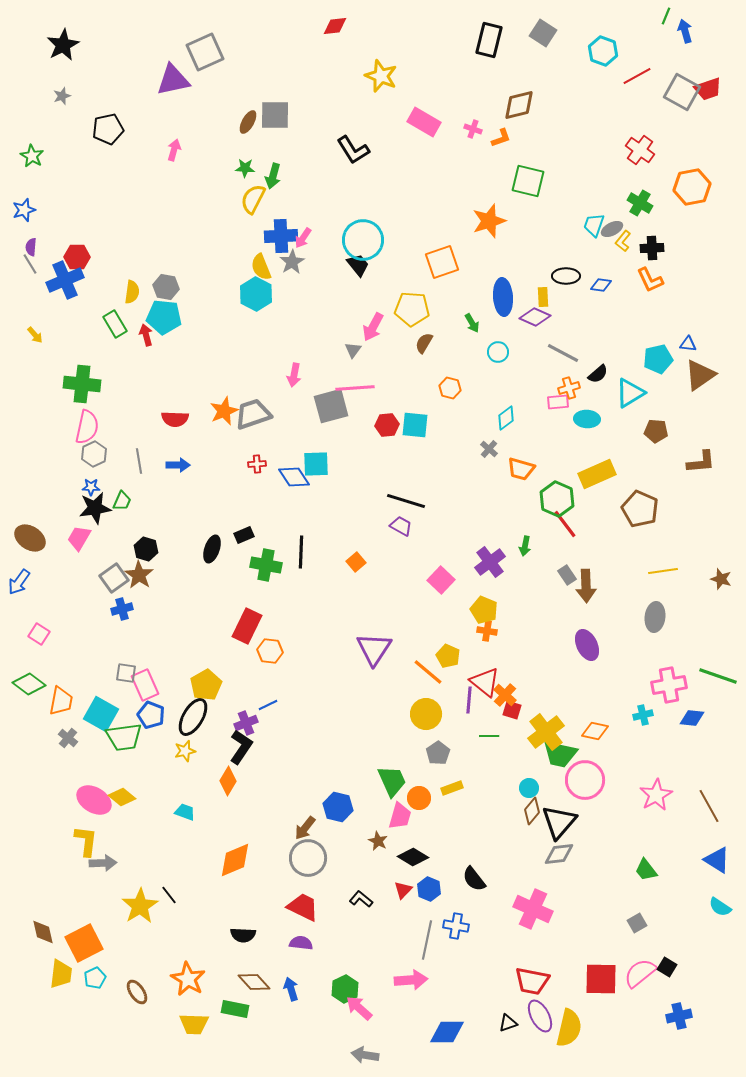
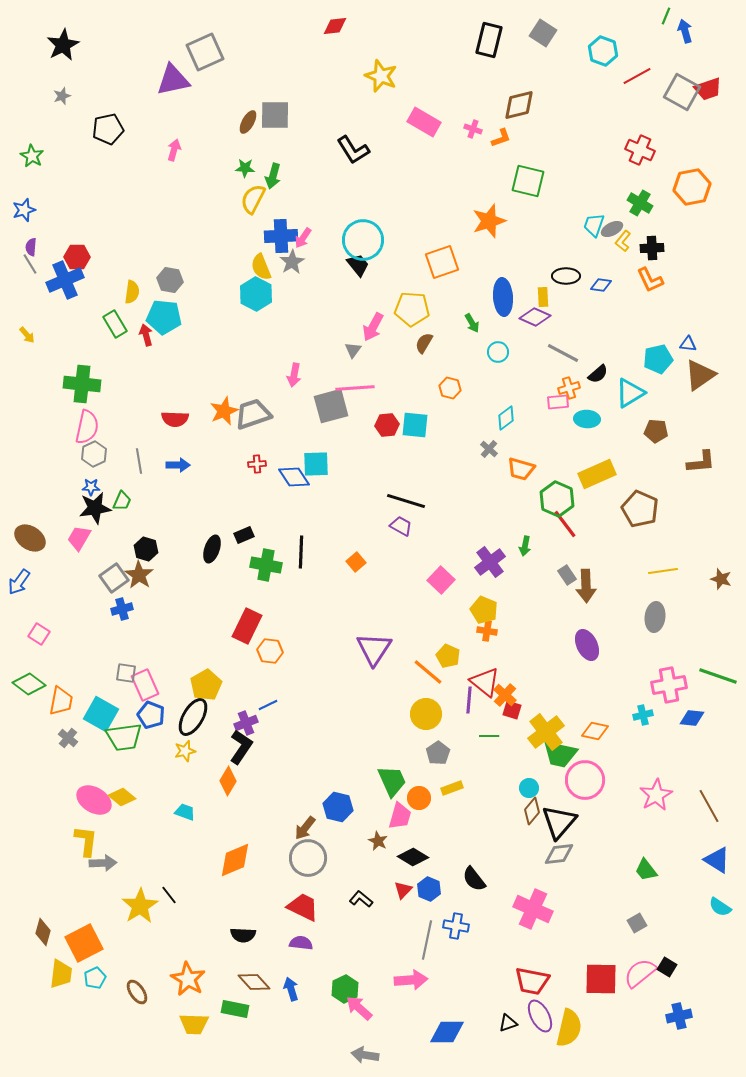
red cross at (640, 150): rotated 12 degrees counterclockwise
gray hexagon at (166, 287): moved 4 px right, 7 px up
yellow arrow at (35, 335): moved 8 px left
brown diamond at (43, 932): rotated 28 degrees clockwise
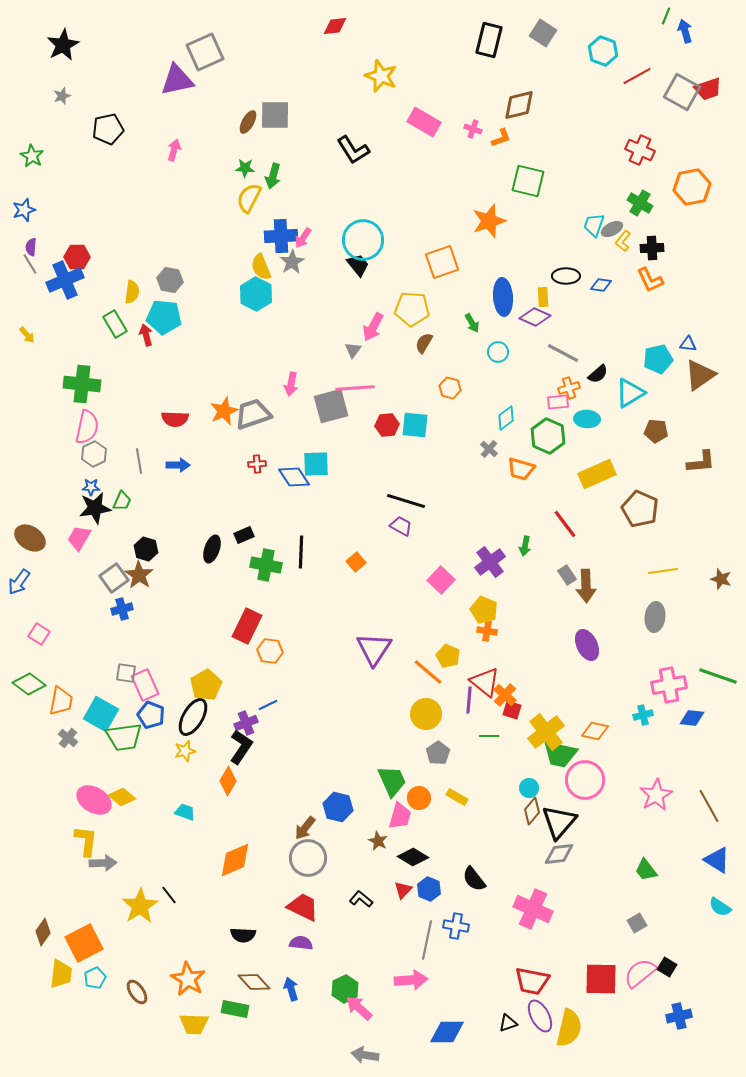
purple triangle at (173, 80): moved 4 px right
yellow semicircle at (253, 199): moved 4 px left, 1 px up
pink arrow at (294, 375): moved 3 px left, 9 px down
green hexagon at (557, 499): moved 9 px left, 63 px up
yellow rectangle at (452, 788): moved 5 px right, 9 px down; rotated 50 degrees clockwise
brown diamond at (43, 932): rotated 20 degrees clockwise
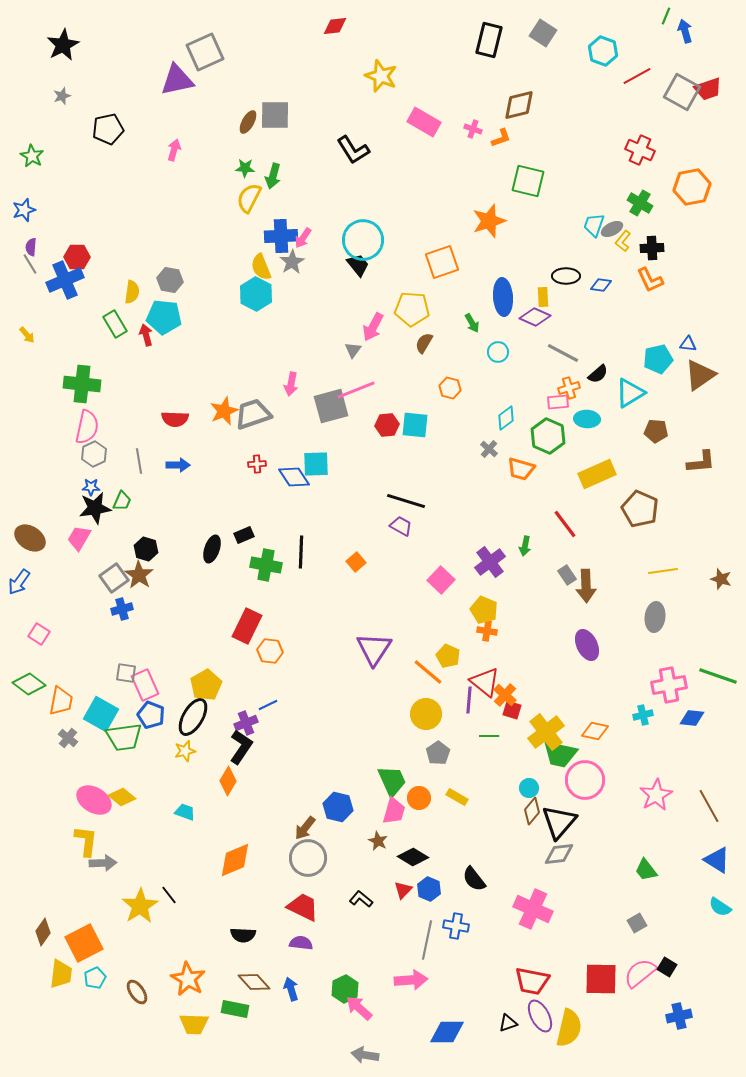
pink line at (355, 388): moved 1 px right, 2 px down; rotated 18 degrees counterclockwise
pink trapezoid at (400, 816): moved 6 px left, 5 px up
